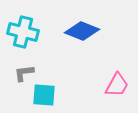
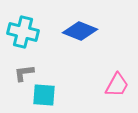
blue diamond: moved 2 px left
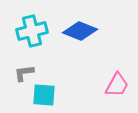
cyan cross: moved 9 px right, 1 px up; rotated 28 degrees counterclockwise
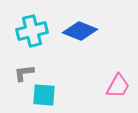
pink trapezoid: moved 1 px right, 1 px down
